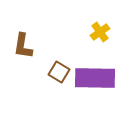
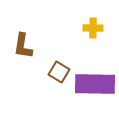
yellow cross: moved 7 px left, 4 px up; rotated 36 degrees clockwise
purple rectangle: moved 6 px down
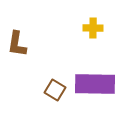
brown L-shape: moved 6 px left, 2 px up
brown square: moved 4 px left, 18 px down
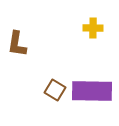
purple rectangle: moved 3 px left, 7 px down
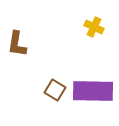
yellow cross: moved 1 px right, 1 px up; rotated 24 degrees clockwise
purple rectangle: moved 1 px right
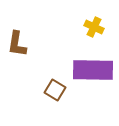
purple rectangle: moved 21 px up
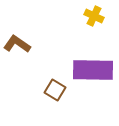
yellow cross: moved 11 px up
brown L-shape: rotated 116 degrees clockwise
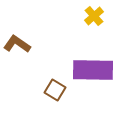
yellow cross: rotated 24 degrees clockwise
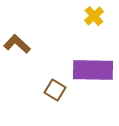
brown L-shape: rotated 8 degrees clockwise
